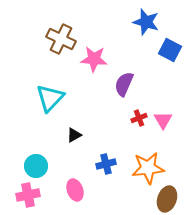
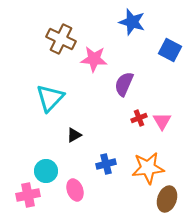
blue star: moved 14 px left
pink triangle: moved 1 px left, 1 px down
cyan circle: moved 10 px right, 5 px down
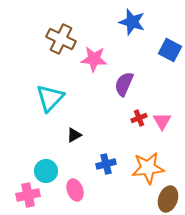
brown ellipse: moved 1 px right
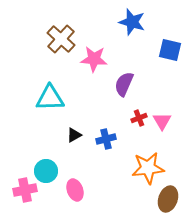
brown cross: rotated 16 degrees clockwise
blue square: rotated 15 degrees counterclockwise
cyan triangle: rotated 44 degrees clockwise
blue cross: moved 25 px up
pink cross: moved 3 px left, 5 px up
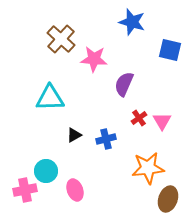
red cross: rotated 14 degrees counterclockwise
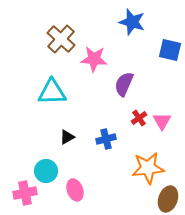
cyan triangle: moved 2 px right, 6 px up
black triangle: moved 7 px left, 2 px down
pink cross: moved 3 px down
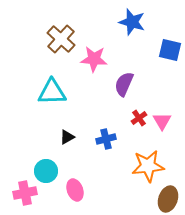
orange star: moved 2 px up
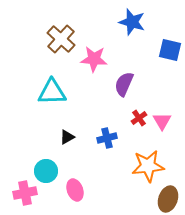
blue cross: moved 1 px right, 1 px up
